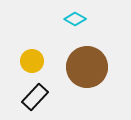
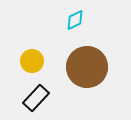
cyan diamond: moved 1 px down; rotated 55 degrees counterclockwise
black rectangle: moved 1 px right, 1 px down
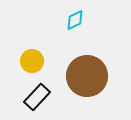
brown circle: moved 9 px down
black rectangle: moved 1 px right, 1 px up
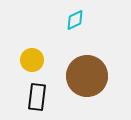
yellow circle: moved 1 px up
black rectangle: rotated 36 degrees counterclockwise
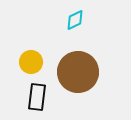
yellow circle: moved 1 px left, 2 px down
brown circle: moved 9 px left, 4 px up
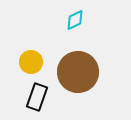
black rectangle: rotated 12 degrees clockwise
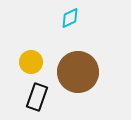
cyan diamond: moved 5 px left, 2 px up
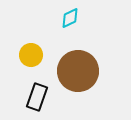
yellow circle: moved 7 px up
brown circle: moved 1 px up
